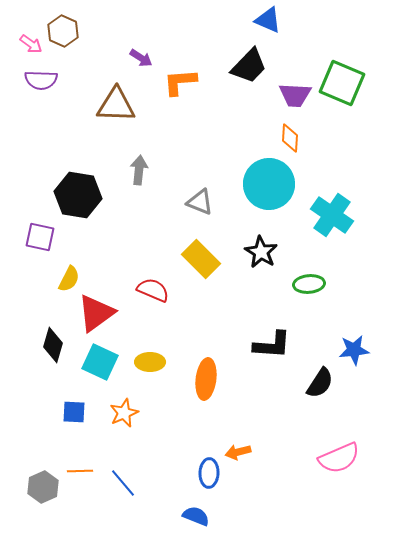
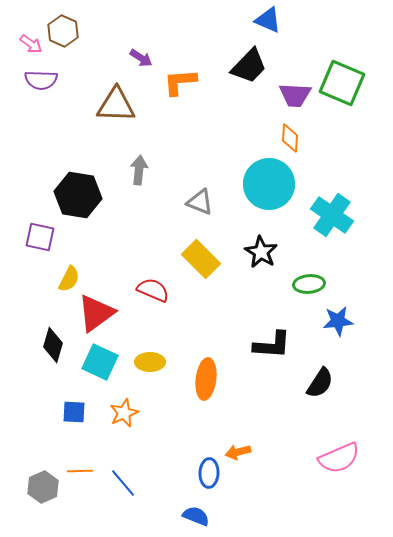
blue star: moved 16 px left, 29 px up
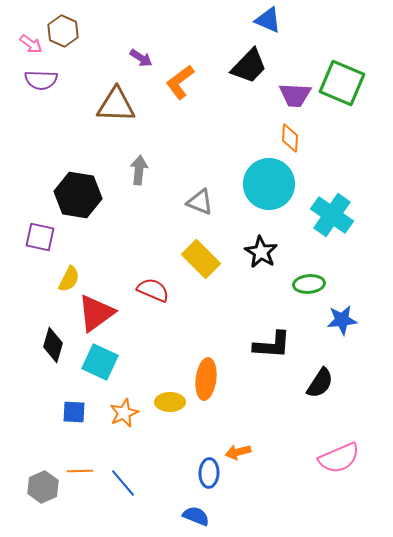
orange L-shape: rotated 33 degrees counterclockwise
blue star: moved 4 px right, 1 px up
yellow ellipse: moved 20 px right, 40 px down
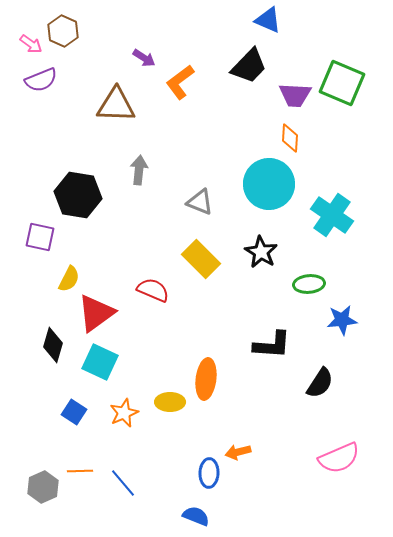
purple arrow: moved 3 px right
purple semicircle: rotated 24 degrees counterclockwise
blue square: rotated 30 degrees clockwise
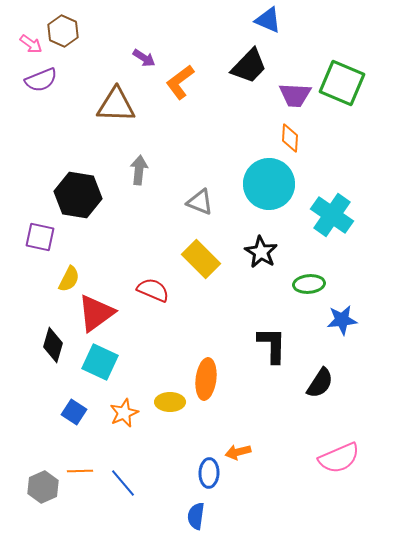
black L-shape: rotated 93 degrees counterclockwise
blue semicircle: rotated 104 degrees counterclockwise
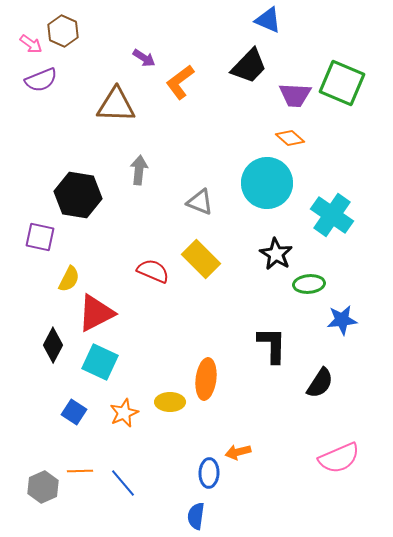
orange diamond: rotated 52 degrees counterclockwise
cyan circle: moved 2 px left, 1 px up
black star: moved 15 px right, 2 px down
red semicircle: moved 19 px up
red triangle: rotated 9 degrees clockwise
black diamond: rotated 12 degrees clockwise
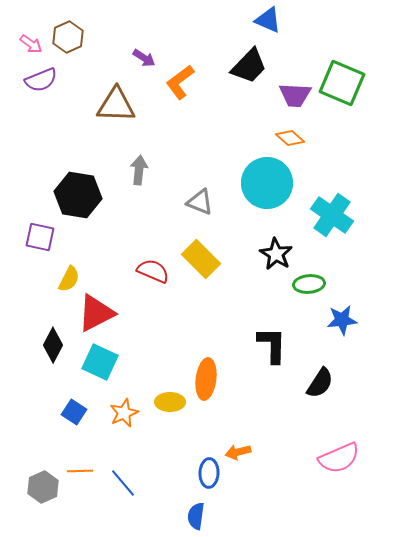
brown hexagon: moved 5 px right, 6 px down; rotated 12 degrees clockwise
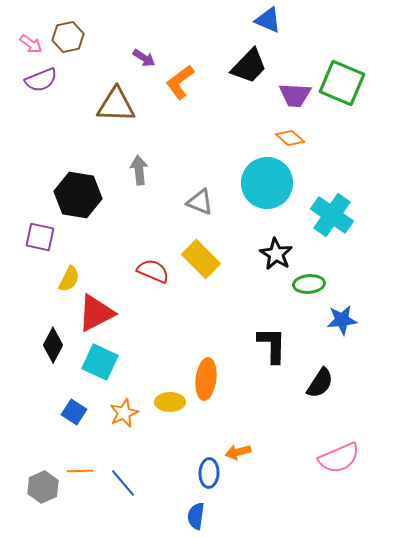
brown hexagon: rotated 12 degrees clockwise
gray arrow: rotated 12 degrees counterclockwise
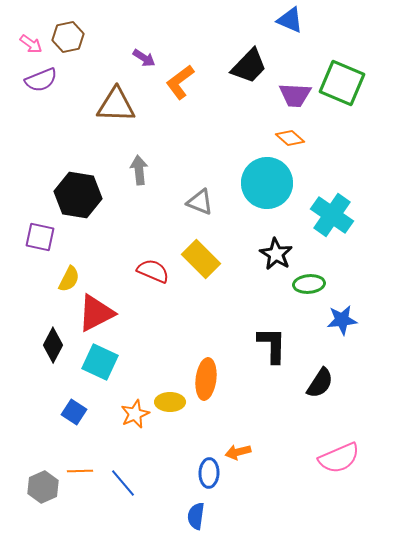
blue triangle: moved 22 px right
orange star: moved 11 px right, 1 px down
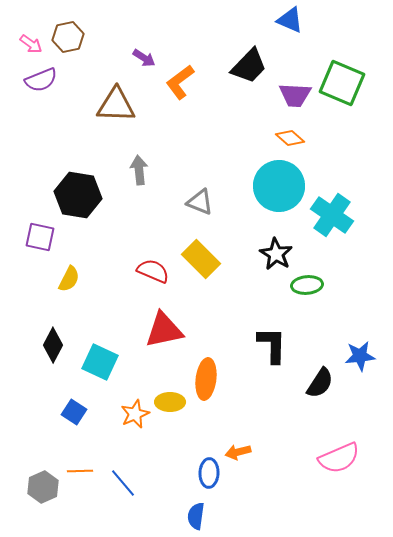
cyan circle: moved 12 px right, 3 px down
green ellipse: moved 2 px left, 1 px down
red triangle: moved 68 px right, 17 px down; rotated 15 degrees clockwise
blue star: moved 18 px right, 36 px down
